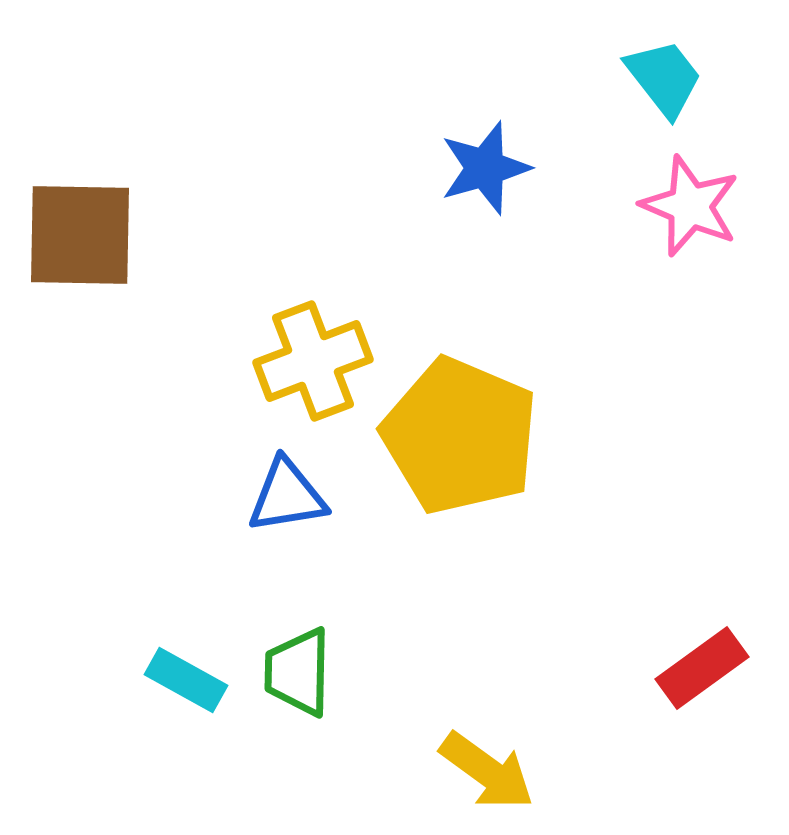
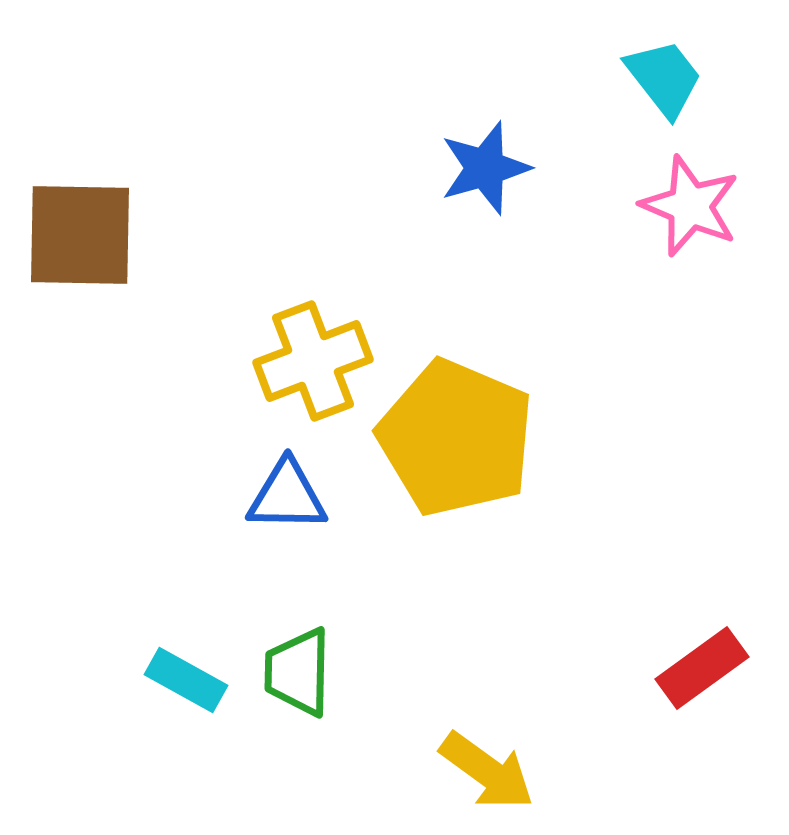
yellow pentagon: moved 4 px left, 2 px down
blue triangle: rotated 10 degrees clockwise
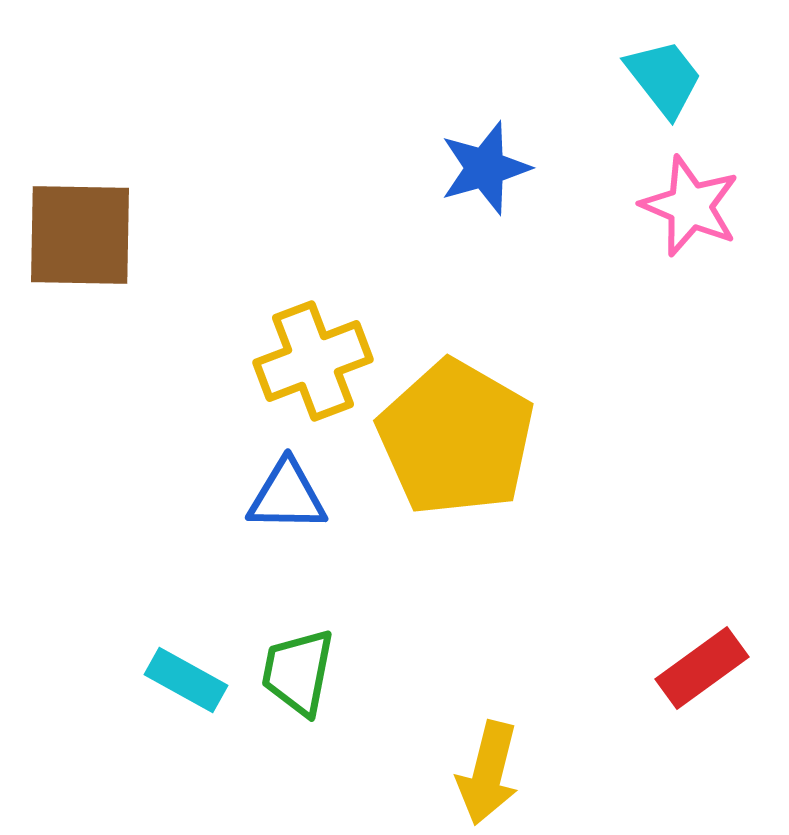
yellow pentagon: rotated 7 degrees clockwise
green trapezoid: rotated 10 degrees clockwise
yellow arrow: moved 1 px right, 2 px down; rotated 68 degrees clockwise
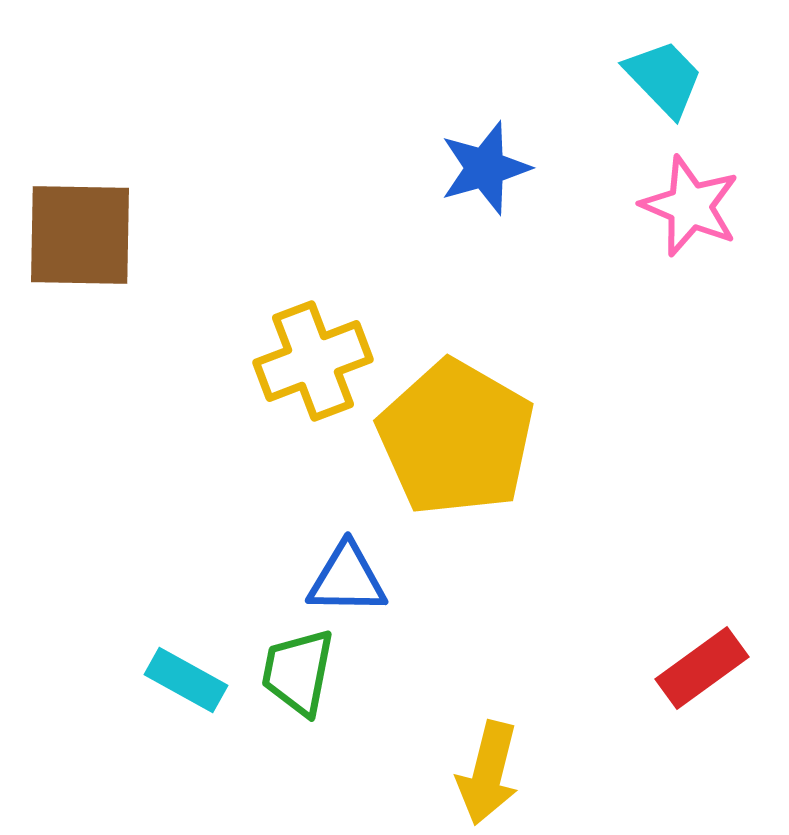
cyan trapezoid: rotated 6 degrees counterclockwise
blue triangle: moved 60 px right, 83 px down
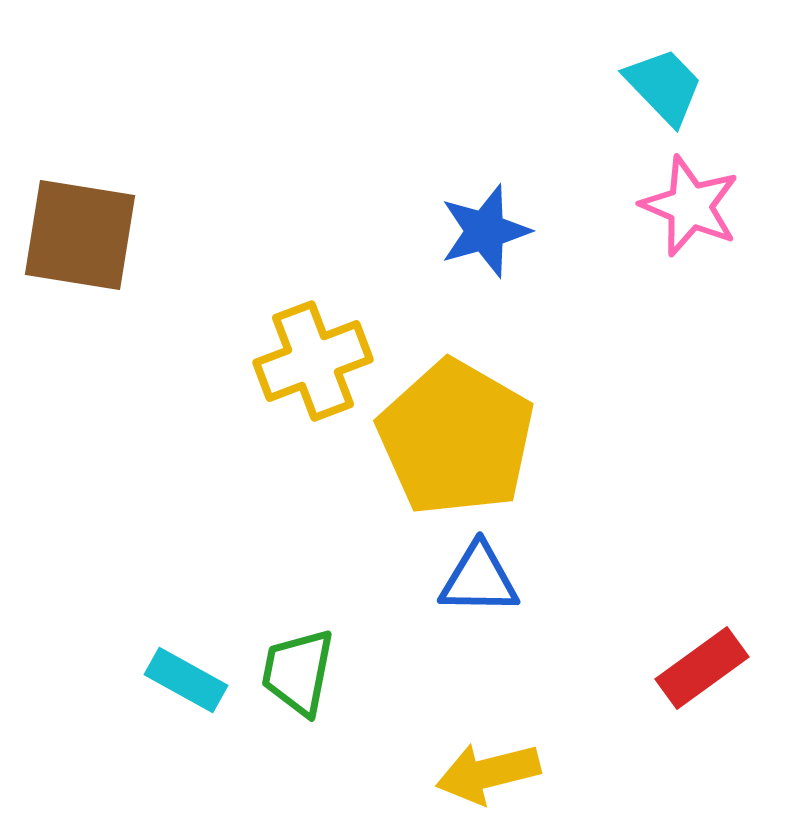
cyan trapezoid: moved 8 px down
blue star: moved 63 px down
brown square: rotated 8 degrees clockwise
blue triangle: moved 132 px right
yellow arrow: rotated 62 degrees clockwise
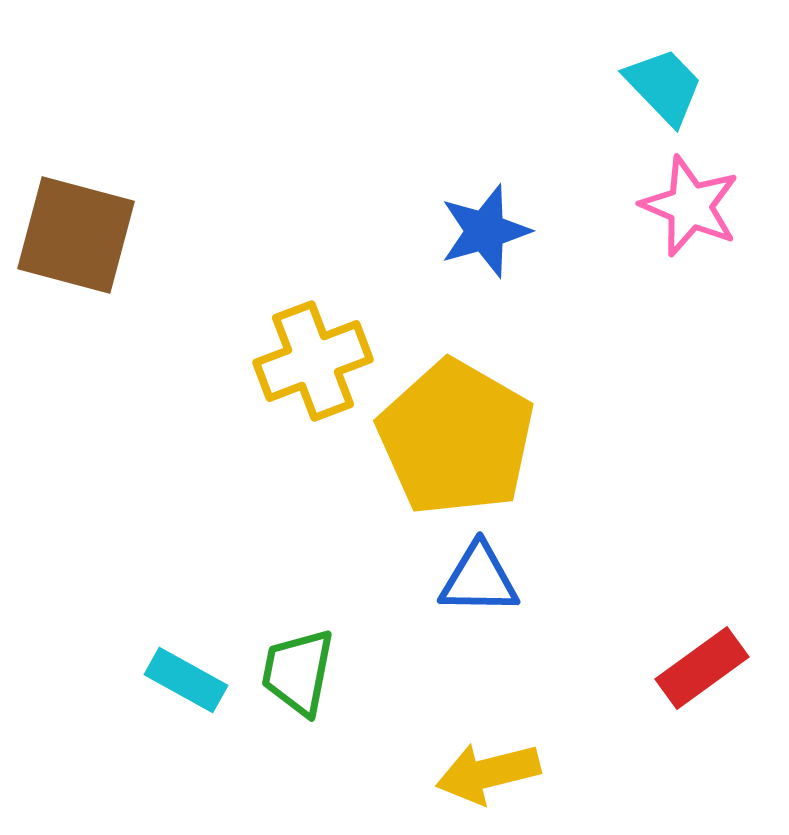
brown square: moved 4 px left; rotated 6 degrees clockwise
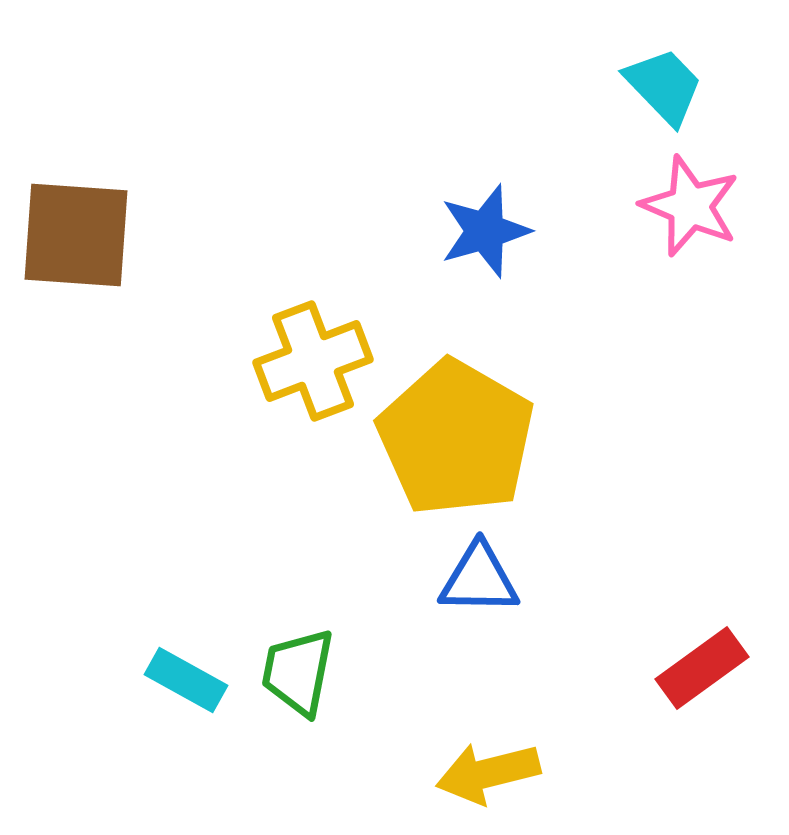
brown square: rotated 11 degrees counterclockwise
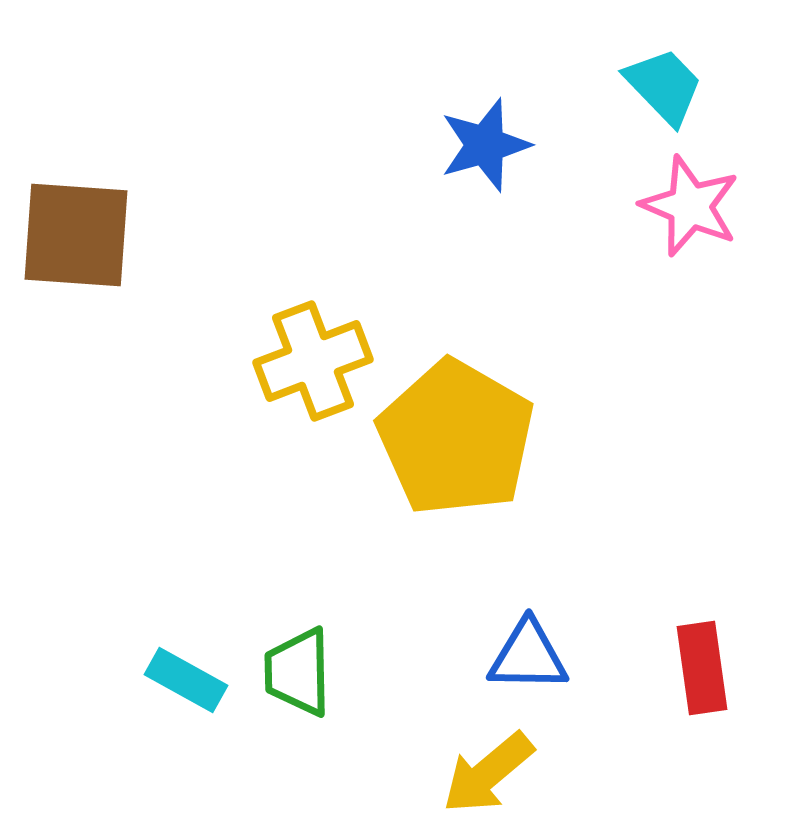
blue star: moved 86 px up
blue triangle: moved 49 px right, 77 px down
red rectangle: rotated 62 degrees counterclockwise
green trapezoid: rotated 12 degrees counterclockwise
yellow arrow: rotated 26 degrees counterclockwise
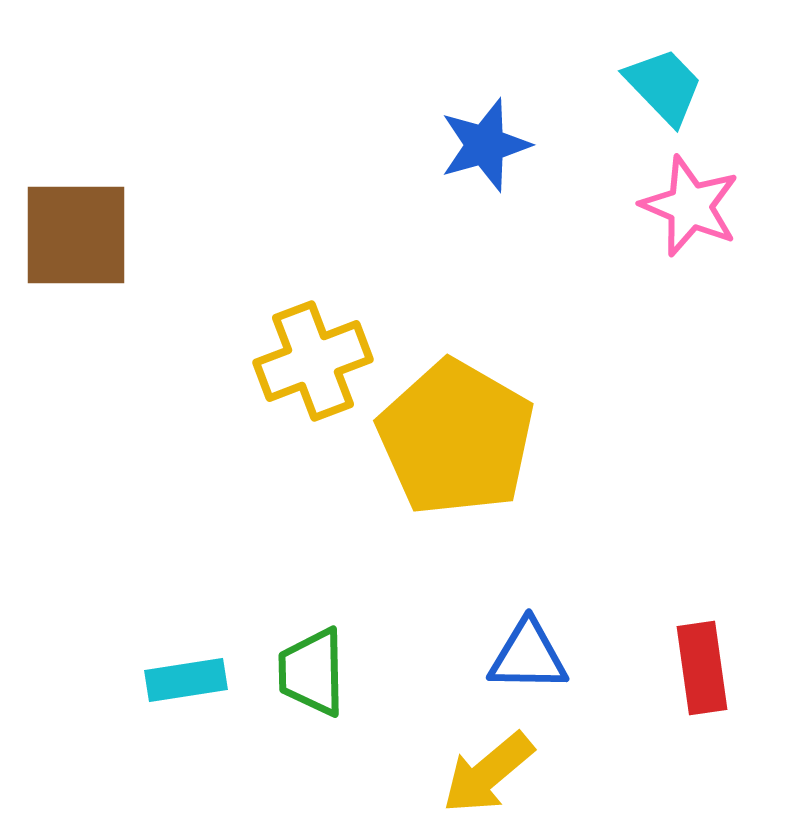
brown square: rotated 4 degrees counterclockwise
green trapezoid: moved 14 px right
cyan rectangle: rotated 38 degrees counterclockwise
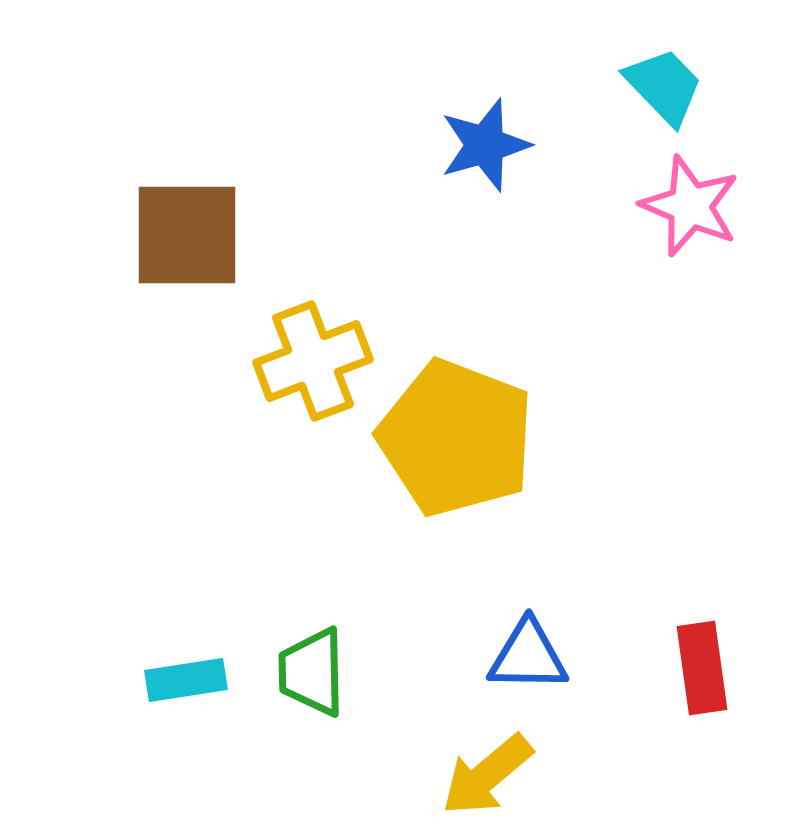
brown square: moved 111 px right
yellow pentagon: rotated 9 degrees counterclockwise
yellow arrow: moved 1 px left, 2 px down
